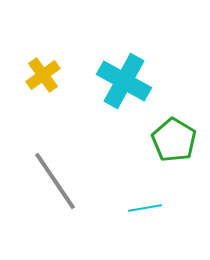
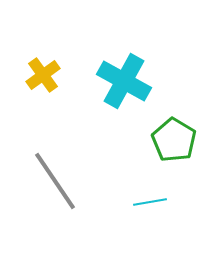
cyan line: moved 5 px right, 6 px up
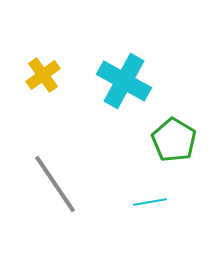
gray line: moved 3 px down
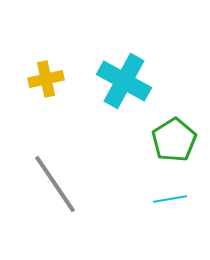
yellow cross: moved 3 px right, 4 px down; rotated 24 degrees clockwise
green pentagon: rotated 9 degrees clockwise
cyan line: moved 20 px right, 3 px up
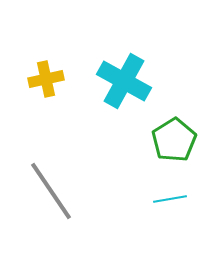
gray line: moved 4 px left, 7 px down
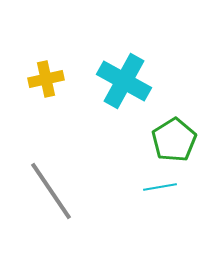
cyan line: moved 10 px left, 12 px up
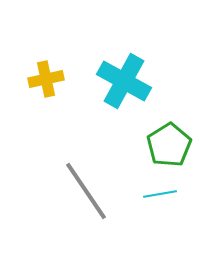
green pentagon: moved 5 px left, 5 px down
cyan line: moved 7 px down
gray line: moved 35 px right
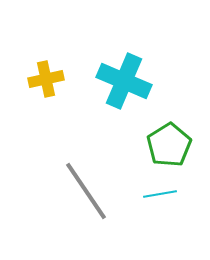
cyan cross: rotated 6 degrees counterclockwise
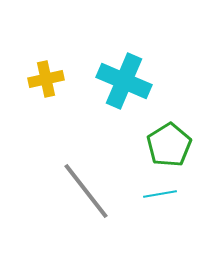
gray line: rotated 4 degrees counterclockwise
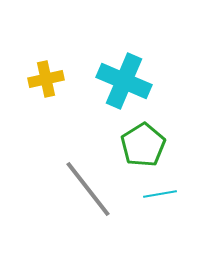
green pentagon: moved 26 px left
gray line: moved 2 px right, 2 px up
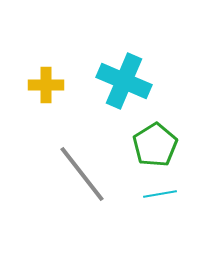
yellow cross: moved 6 px down; rotated 12 degrees clockwise
green pentagon: moved 12 px right
gray line: moved 6 px left, 15 px up
